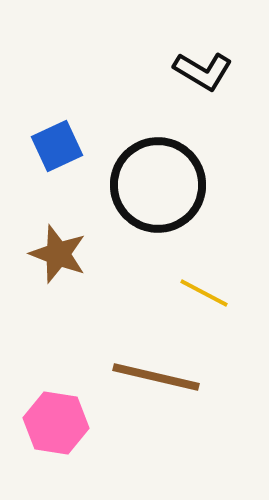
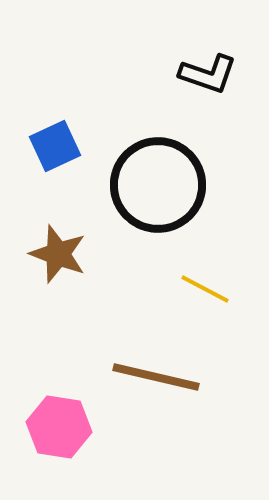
black L-shape: moved 5 px right, 3 px down; rotated 12 degrees counterclockwise
blue square: moved 2 px left
yellow line: moved 1 px right, 4 px up
pink hexagon: moved 3 px right, 4 px down
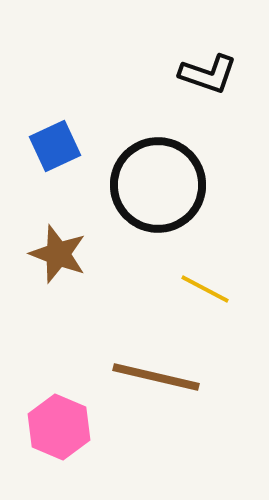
pink hexagon: rotated 14 degrees clockwise
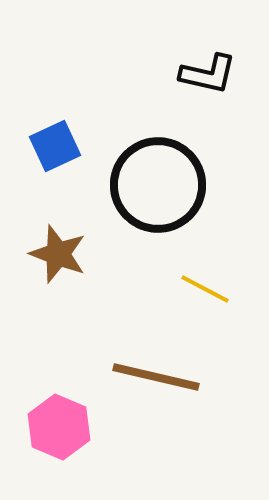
black L-shape: rotated 6 degrees counterclockwise
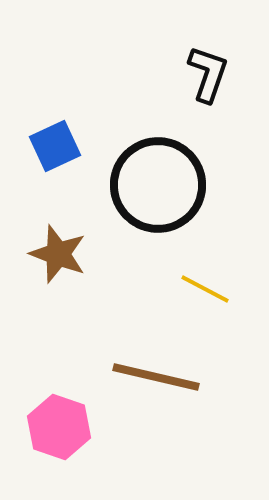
black L-shape: rotated 84 degrees counterclockwise
pink hexagon: rotated 4 degrees counterclockwise
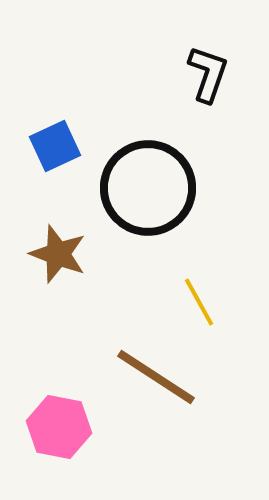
black circle: moved 10 px left, 3 px down
yellow line: moved 6 px left, 13 px down; rotated 33 degrees clockwise
brown line: rotated 20 degrees clockwise
pink hexagon: rotated 8 degrees counterclockwise
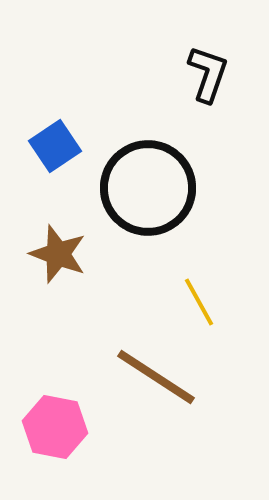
blue square: rotated 9 degrees counterclockwise
pink hexagon: moved 4 px left
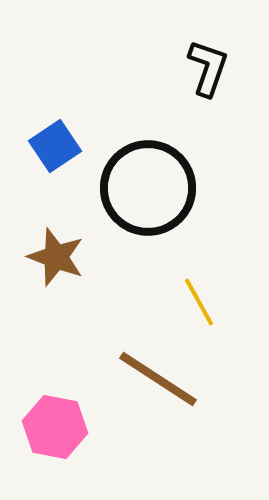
black L-shape: moved 6 px up
brown star: moved 2 px left, 3 px down
brown line: moved 2 px right, 2 px down
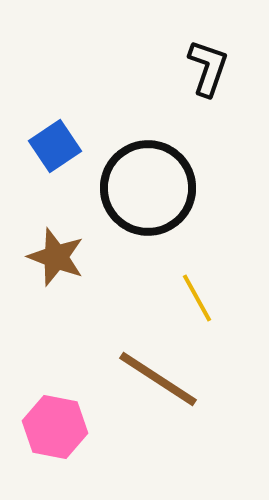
yellow line: moved 2 px left, 4 px up
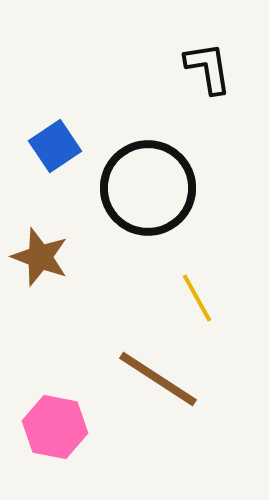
black L-shape: rotated 28 degrees counterclockwise
brown star: moved 16 px left
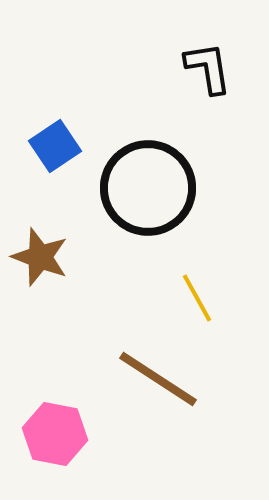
pink hexagon: moved 7 px down
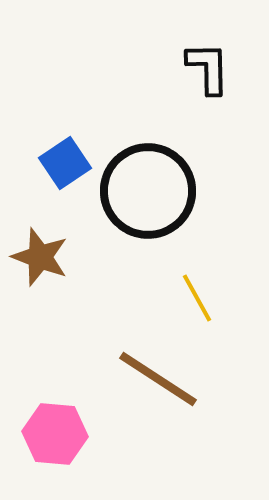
black L-shape: rotated 8 degrees clockwise
blue square: moved 10 px right, 17 px down
black circle: moved 3 px down
pink hexagon: rotated 6 degrees counterclockwise
